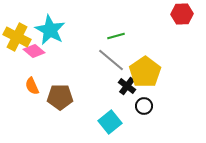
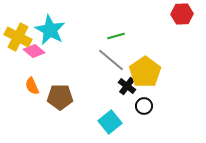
yellow cross: moved 1 px right
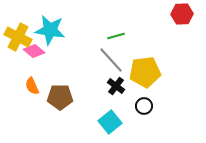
cyan star: rotated 20 degrees counterclockwise
gray line: rotated 8 degrees clockwise
yellow pentagon: rotated 28 degrees clockwise
black cross: moved 11 px left
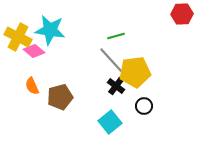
yellow pentagon: moved 10 px left
brown pentagon: rotated 15 degrees counterclockwise
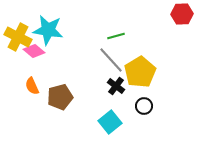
cyan star: moved 2 px left
yellow pentagon: moved 5 px right; rotated 24 degrees counterclockwise
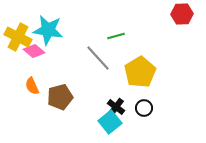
gray line: moved 13 px left, 2 px up
black cross: moved 21 px down
black circle: moved 2 px down
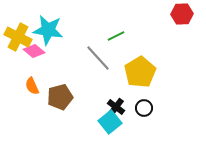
green line: rotated 12 degrees counterclockwise
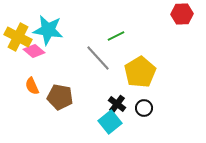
brown pentagon: rotated 25 degrees clockwise
black cross: moved 1 px right, 3 px up
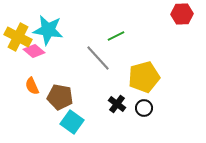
yellow pentagon: moved 4 px right, 5 px down; rotated 16 degrees clockwise
cyan square: moved 38 px left; rotated 15 degrees counterclockwise
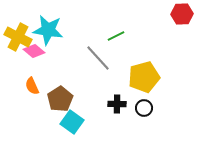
brown pentagon: moved 2 px down; rotated 30 degrees clockwise
black cross: rotated 36 degrees counterclockwise
